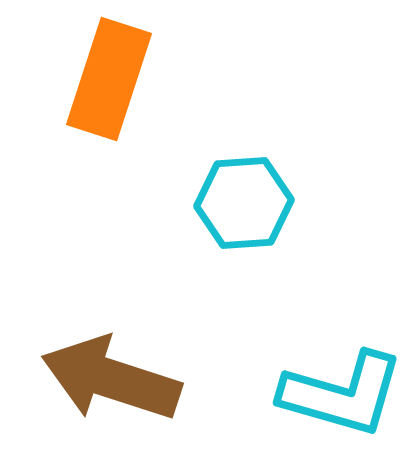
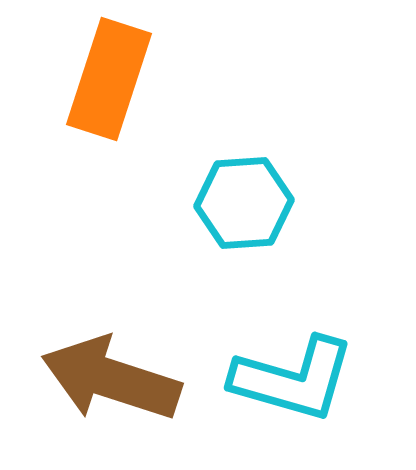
cyan L-shape: moved 49 px left, 15 px up
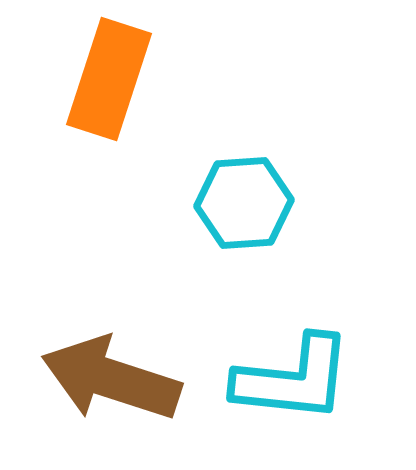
cyan L-shape: rotated 10 degrees counterclockwise
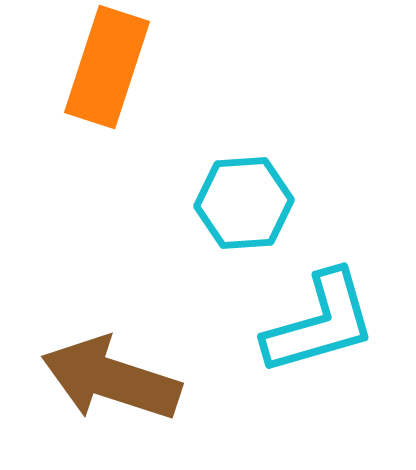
orange rectangle: moved 2 px left, 12 px up
cyan L-shape: moved 27 px right, 56 px up; rotated 22 degrees counterclockwise
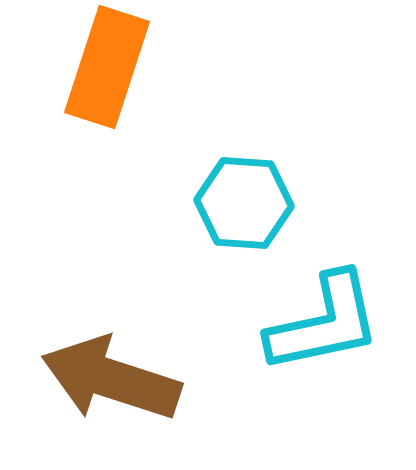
cyan hexagon: rotated 8 degrees clockwise
cyan L-shape: moved 4 px right; rotated 4 degrees clockwise
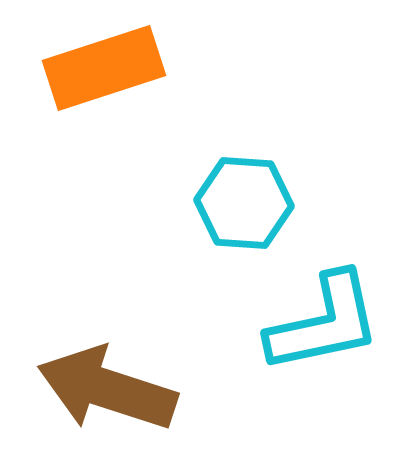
orange rectangle: moved 3 px left, 1 px down; rotated 54 degrees clockwise
brown arrow: moved 4 px left, 10 px down
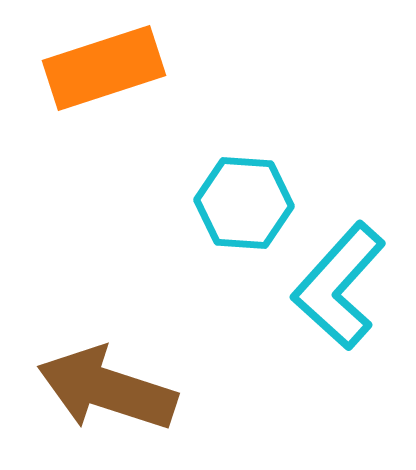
cyan L-shape: moved 15 px right, 37 px up; rotated 144 degrees clockwise
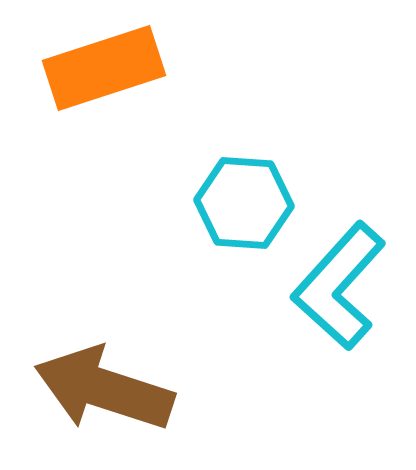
brown arrow: moved 3 px left
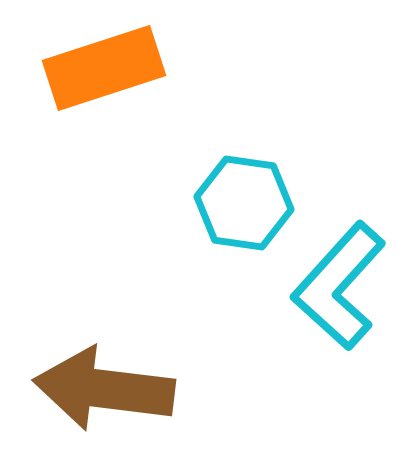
cyan hexagon: rotated 4 degrees clockwise
brown arrow: rotated 11 degrees counterclockwise
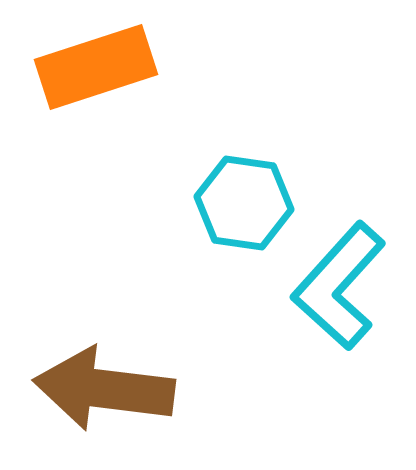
orange rectangle: moved 8 px left, 1 px up
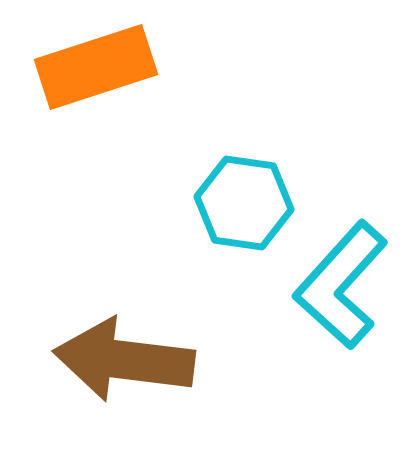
cyan L-shape: moved 2 px right, 1 px up
brown arrow: moved 20 px right, 29 px up
